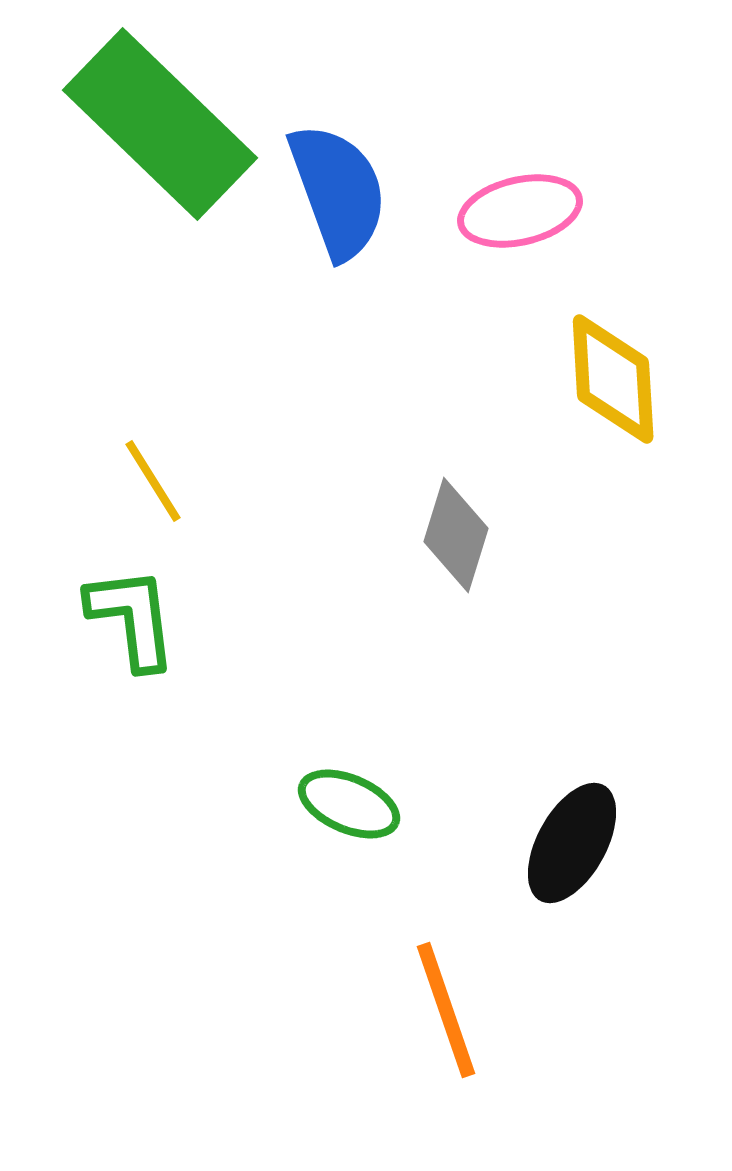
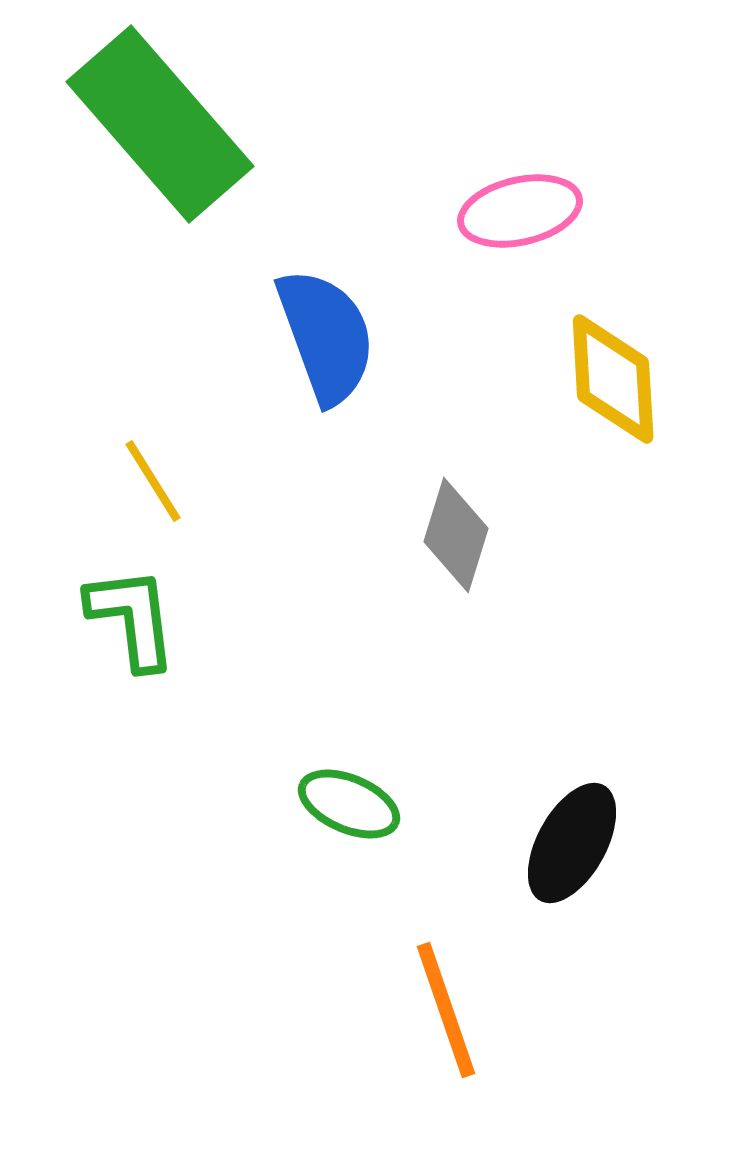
green rectangle: rotated 5 degrees clockwise
blue semicircle: moved 12 px left, 145 px down
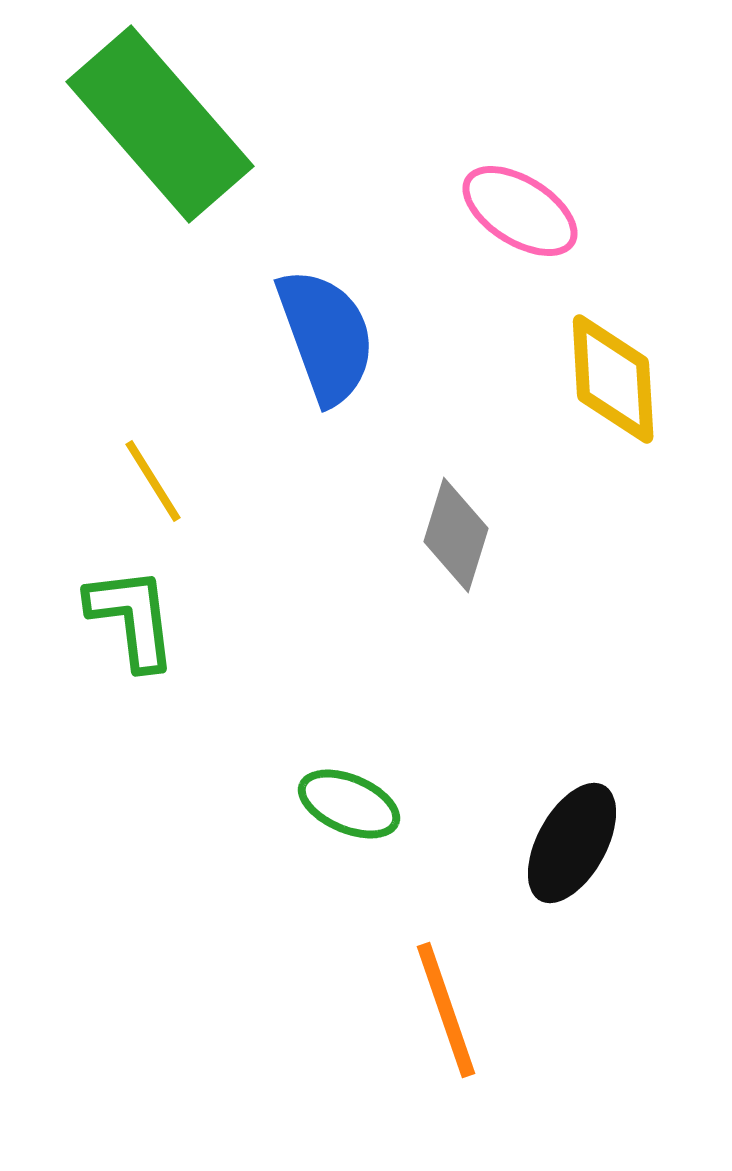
pink ellipse: rotated 45 degrees clockwise
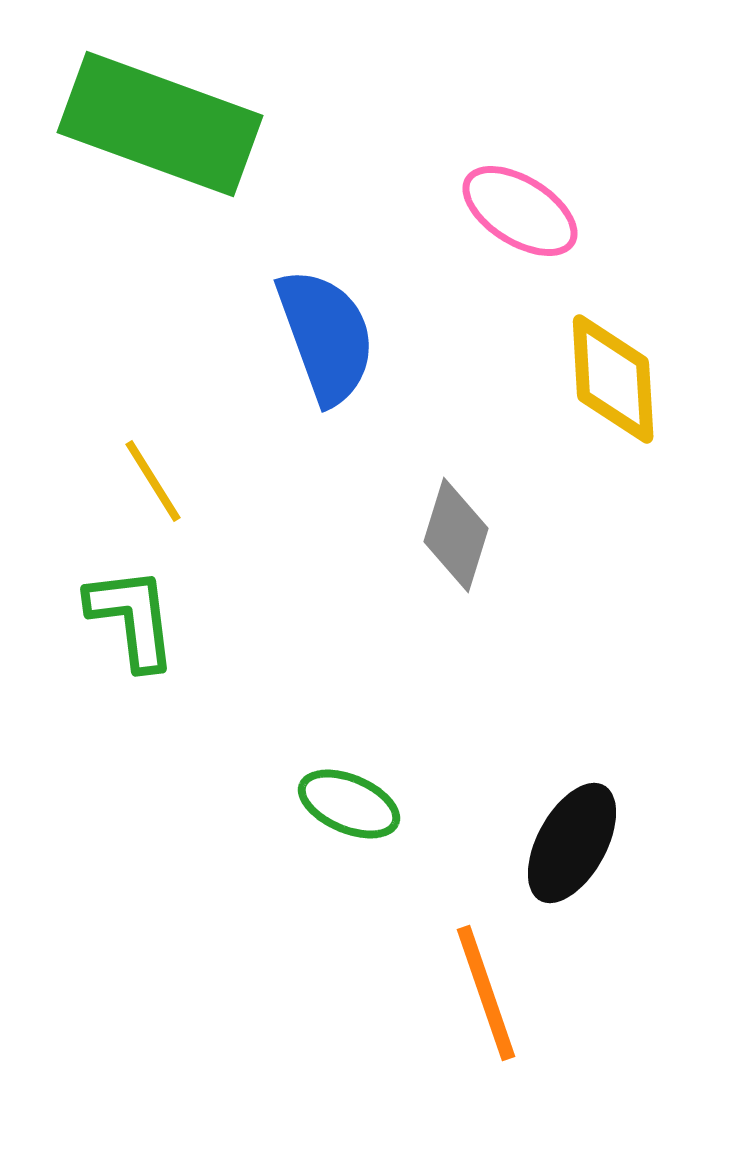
green rectangle: rotated 29 degrees counterclockwise
orange line: moved 40 px right, 17 px up
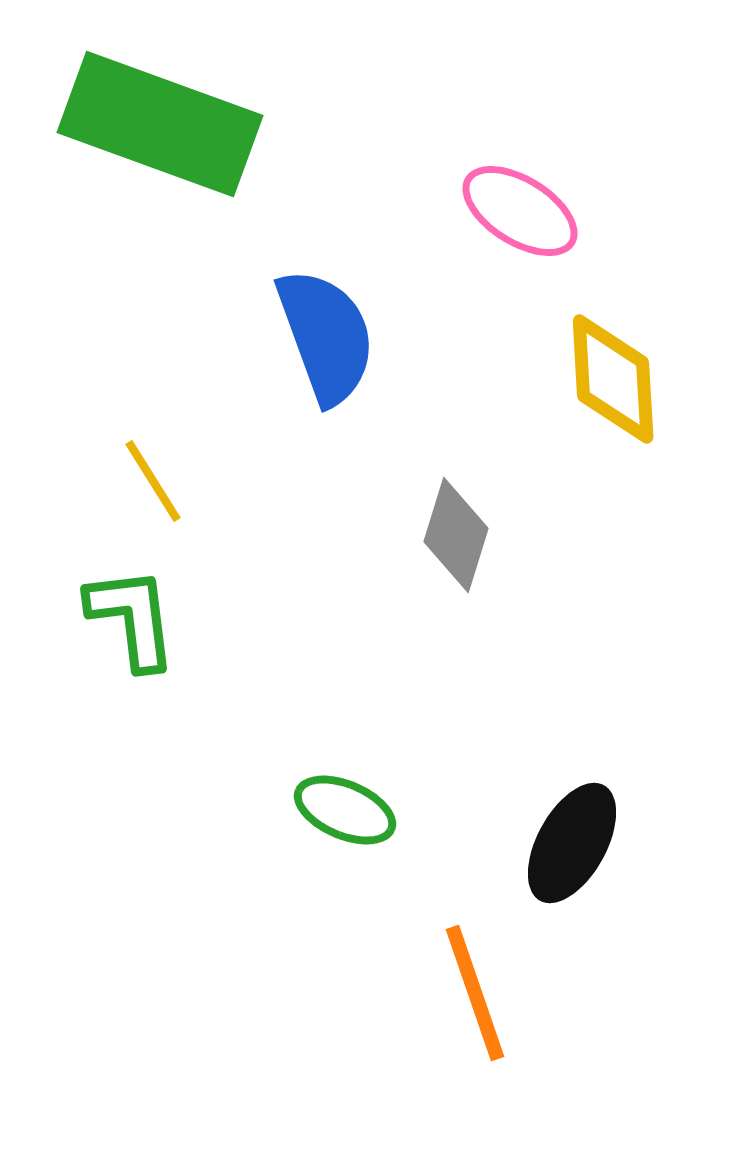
green ellipse: moved 4 px left, 6 px down
orange line: moved 11 px left
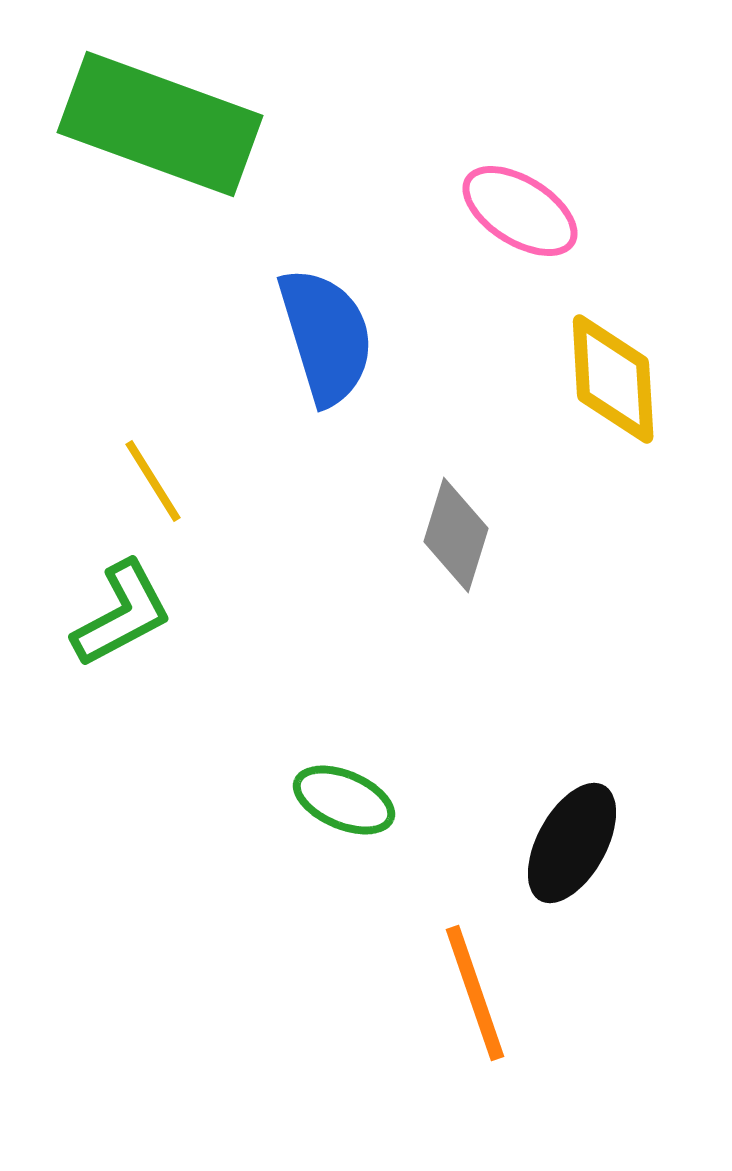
blue semicircle: rotated 3 degrees clockwise
green L-shape: moved 10 px left, 4 px up; rotated 69 degrees clockwise
green ellipse: moved 1 px left, 10 px up
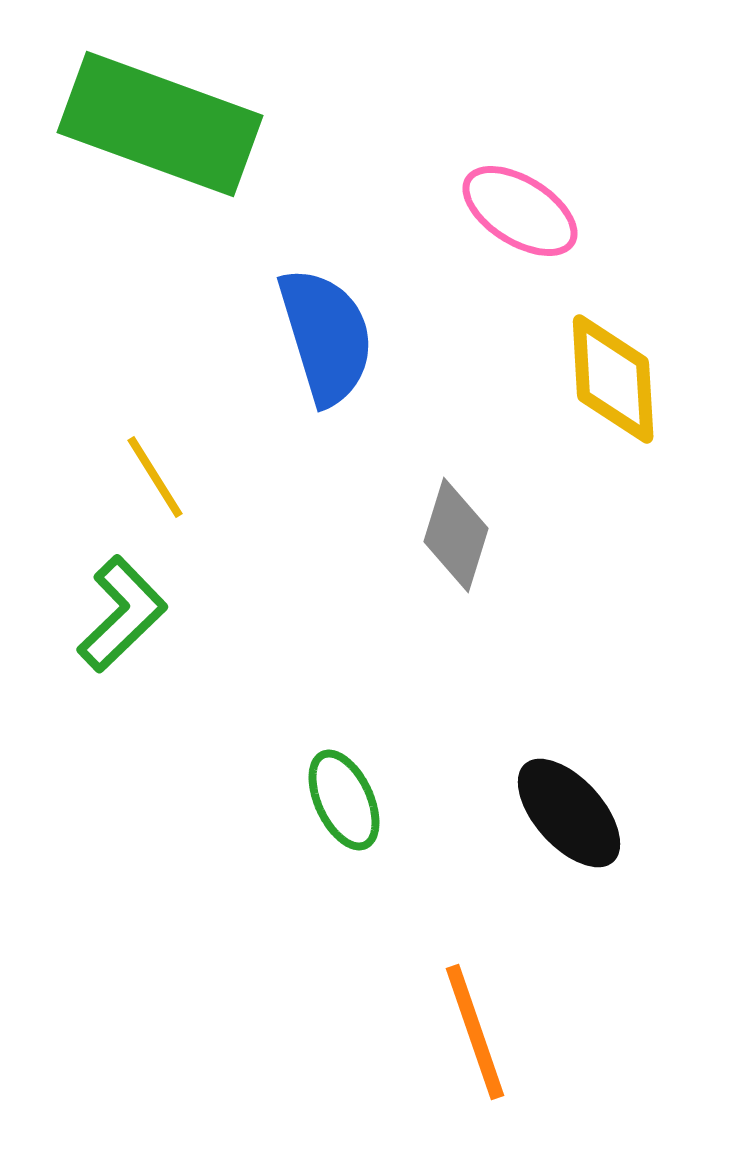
yellow line: moved 2 px right, 4 px up
green L-shape: rotated 16 degrees counterclockwise
green ellipse: rotated 42 degrees clockwise
black ellipse: moved 3 px left, 30 px up; rotated 71 degrees counterclockwise
orange line: moved 39 px down
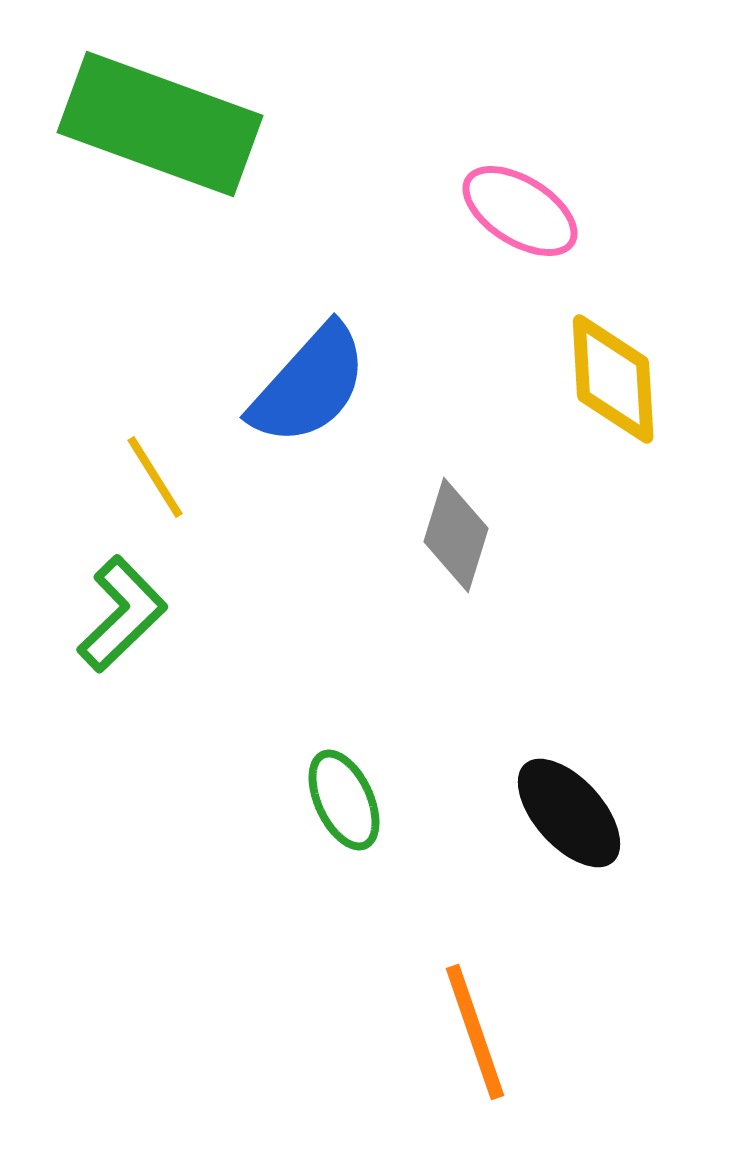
blue semicircle: moved 17 px left, 49 px down; rotated 59 degrees clockwise
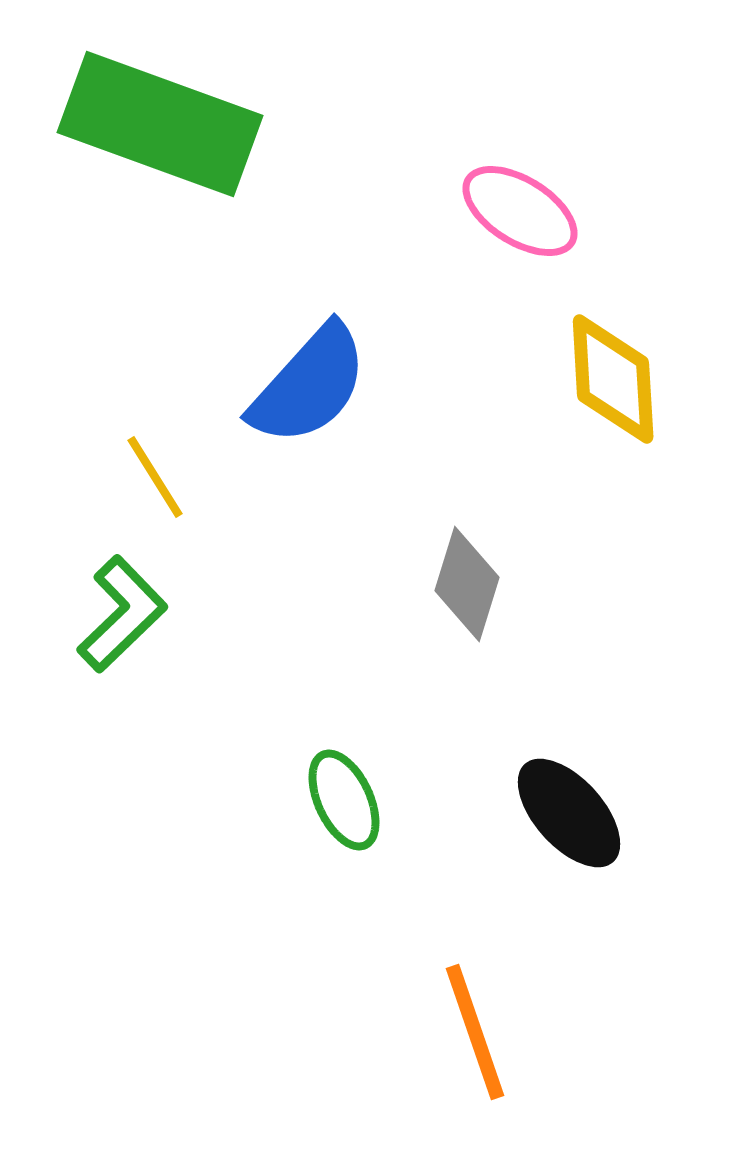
gray diamond: moved 11 px right, 49 px down
